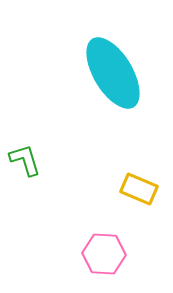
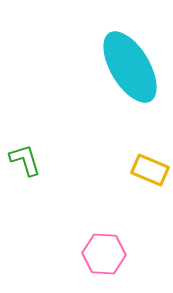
cyan ellipse: moved 17 px right, 6 px up
yellow rectangle: moved 11 px right, 19 px up
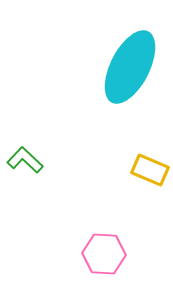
cyan ellipse: rotated 58 degrees clockwise
green L-shape: rotated 30 degrees counterclockwise
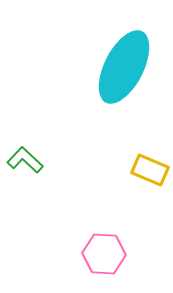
cyan ellipse: moved 6 px left
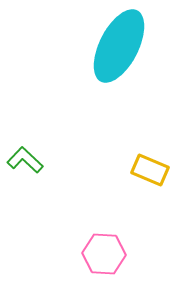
cyan ellipse: moved 5 px left, 21 px up
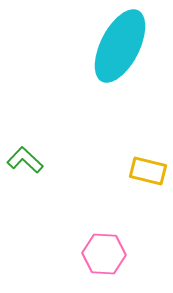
cyan ellipse: moved 1 px right
yellow rectangle: moved 2 px left, 1 px down; rotated 9 degrees counterclockwise
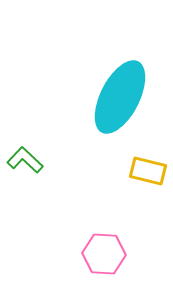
cyan ellipse: moved 51 px down
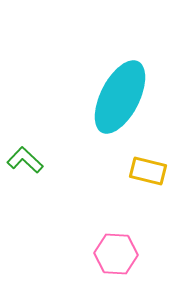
pink hexagon: moved 12 px right
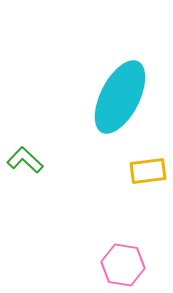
yellow rectangle: rotated 21 degrees counterclockwise
pink hexagon: moved 7 px right, 11 px down; rotated 6 degrees clockwise
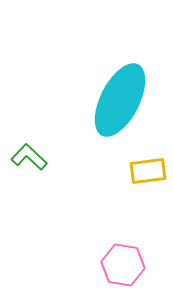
cyan ellipse: moved 3 px down
green L-shape: moved 4 px right, 3 px up
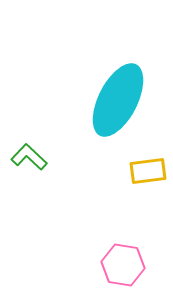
cyan ellipse: moved 2 px left
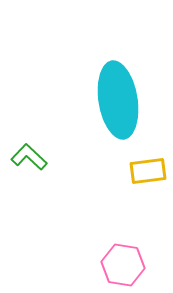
cyan ellipse: rotated 36 degrees counterclockwise
